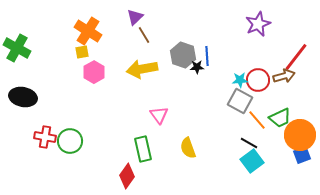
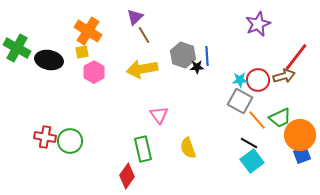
black ellipse: moved 26 px right, 37 px up
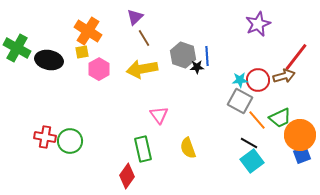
brown line: moved 3 px down
pink hexagon: moved 5 px right, 3 px up
